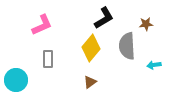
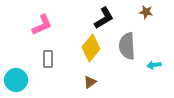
brown star: moved 12 px up; rotated 16 degrees clockwise
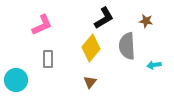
brown star: moved 9 px down
brown triangle: rotated 16 degrees counterclockwise
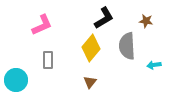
gray rectangle: moved 1 px down
